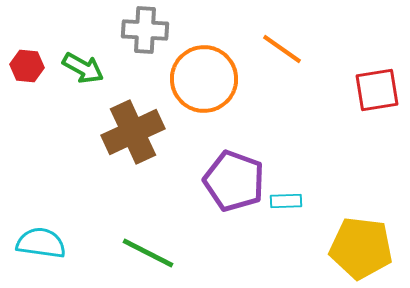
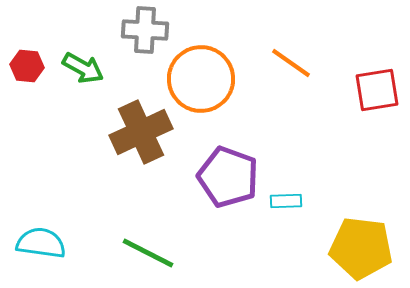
orange line: moved 9 px right, 14 px down
orange circle: moved 3 px left
brown cross: moved 8 px right
purple pentagon: moved 6 px left, 4 px up
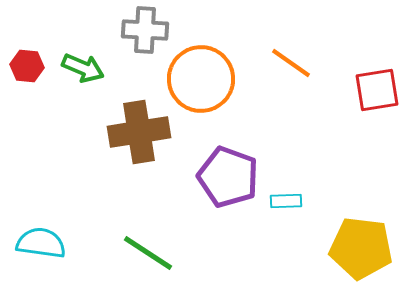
green arrow: rotated 6 degrees counterclockwise
brown cross: moved 2 px left; rotated 16 degrees clockwise
green line: rotated 6 degrees clockwise
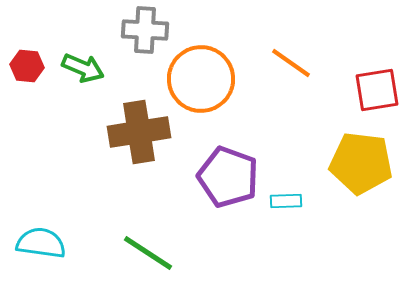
yellow pentagon: moved 85 px up
